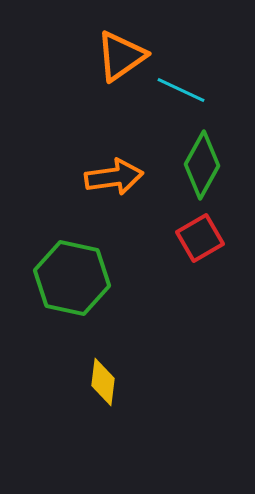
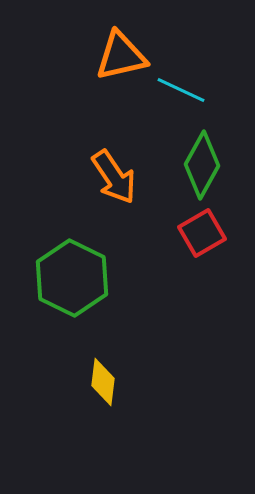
orange triangle: rotated 22 degrees clockwise
orange arrow: rotated 64 degrees clockwise
red square: moved 2 px right, 5 px up
green hexagon: rotated 14 degrees clockwise
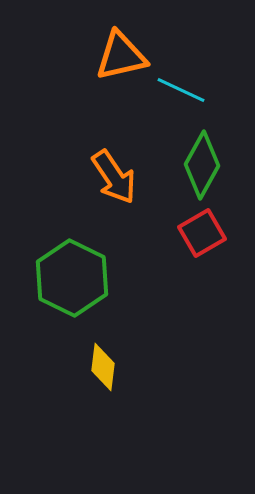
yellow diamond: moved 15 px up
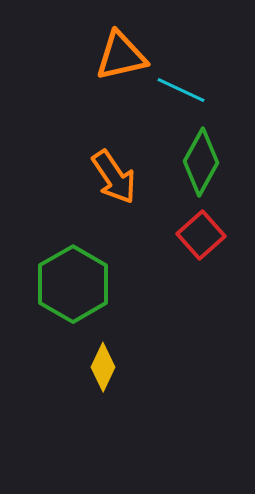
green diamond: moved 1 px left, 3 px up
red square: moved 1 px left, 2 px down; rotated 12 degrees counterclockwise
green hexagon: moved 1 px right, 6 px down; rotated 4 degrees clockwise
yellow diamond: rotated 18 degrees clockwise
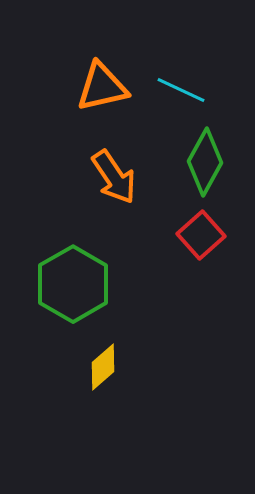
orange triangle: moved 19 px left, 31 px down
green diamond: moved 4 px right
yellow diamond: rotated 24 degrees clockwise
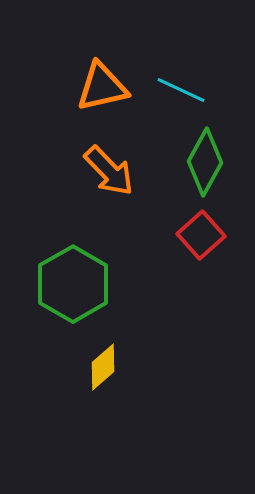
orange arrow: moved 5 px left, 6 px up; rotated 10 degrees counterclockwise
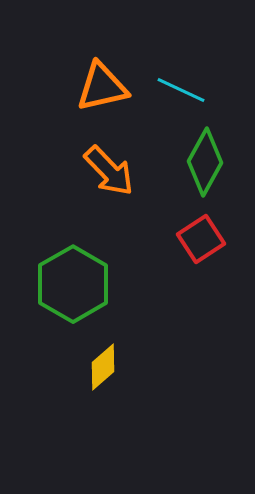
red square: moved 4 px down; rotated 9 degrees clockwise
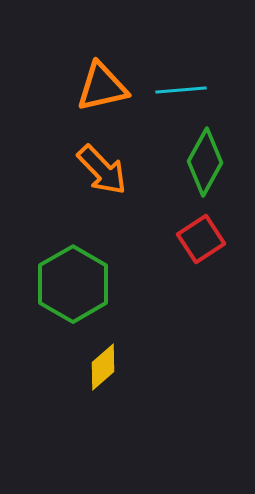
cyan line: rotated 30 degrees counterclockwise
orange arrow: moved 7 px left, 1 px up
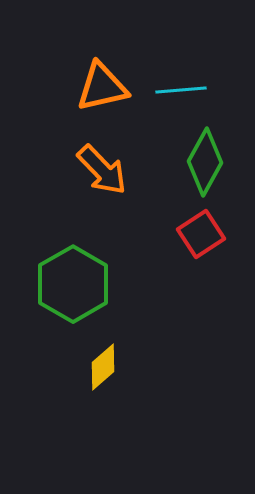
red square: moved 5 px up
